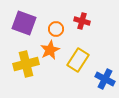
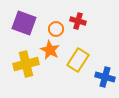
red cross: moved 4 px left
orange star: rotated 18 degrees counterclockwise
blue cross: moved 2 px up; rotated 12 degrees counterclockwise
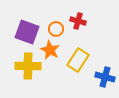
purple square: moved 3 px right, 9 px down
yellow cross: moved 2 px right, 2 px down; rotated 15 degrees clockwise
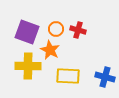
red cross: moved 9 px down
yellow rectangle: moved 10 px left, 16 px down; rotated 60 degrees clockwise
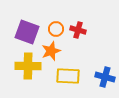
orange star: moved 1 px right, 1 px down; rotated 24 degrees clockwise
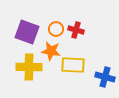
red cross: moved 2 px left
orange star: rotated 30 degrees clockwise
yellow cross: moved 1 px right, 1 px down
yellow rectangle: moved 5 px right, 11 px up
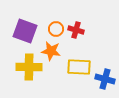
purple square: moved 2 px left, 1 px up
yellow rectangle: moved 6 px right, 2 px down
blue cross: moved 2 px down
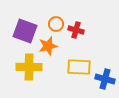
orange circle: moved 5 px up
orange star: moved 3 px left, 5 px up; rotated 24 degrees counterclockwise
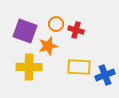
blue cross: moved 4 px up; rotated 36 degrees counterclockwise
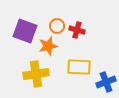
orange circle: moved 1 px right, 2 px down
red cross: moved 1 px right
yellow cross: moved 7 px right, 7 px down; rotated 10 degrees counterclockwise
blue cross: moved 1 px right, 7 px down
